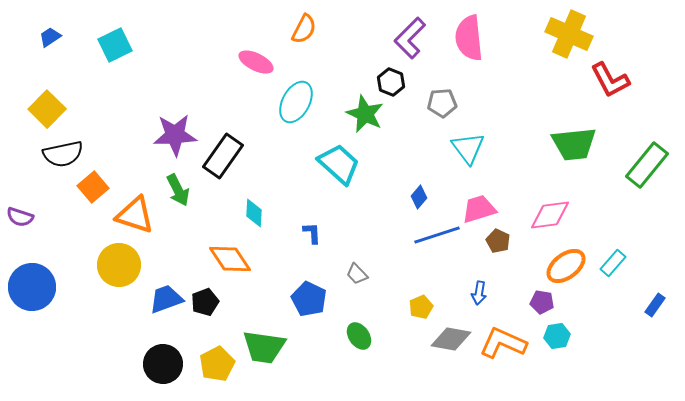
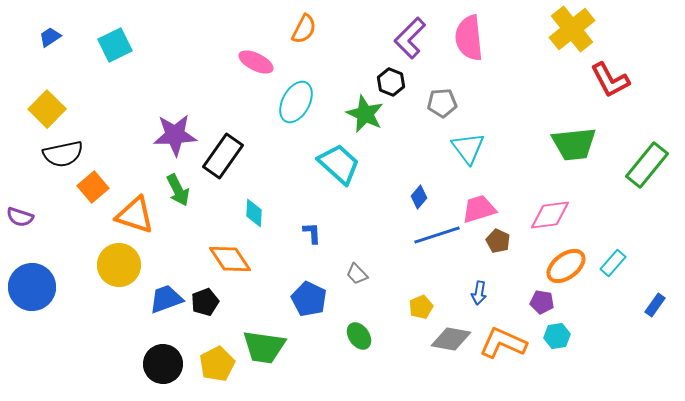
yellow cross at (569, 34): moved 3 px right, 5 px up; rotated 27 degrees clockwise
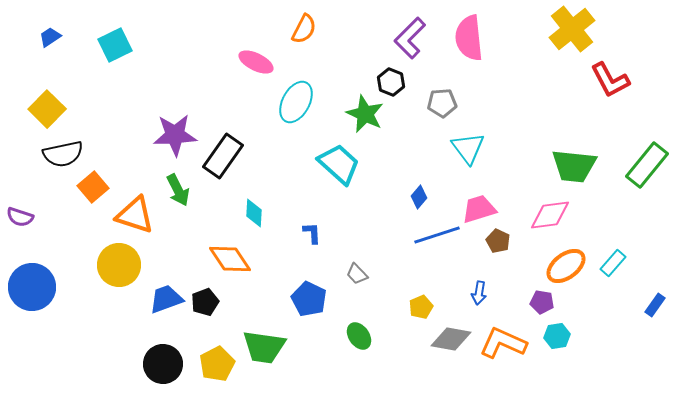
green trapezoid at (574, 144): moved 22 px down; rotated 12 degrees clockwise
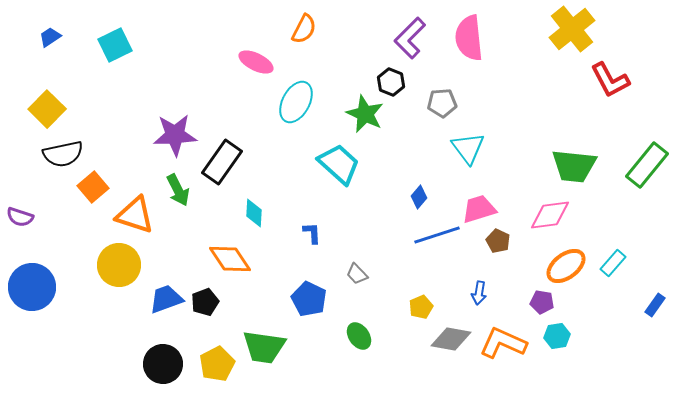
black rectangle at (223, 156): moved 1 px left, 6 px down
